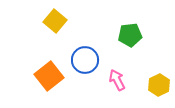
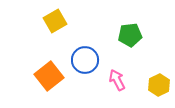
yellow square: rotated 20 degrees clockwise
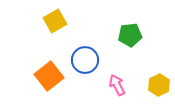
pink arrow: moved 5 px down
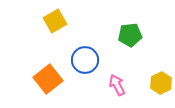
orange square: moved 1 px left, 3 px down
yellow hexagon: moved 2 px right, 2 px up
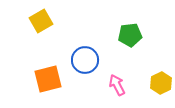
yellow square: moved 14 px left
orange square: rotated 24 degrees clockwise
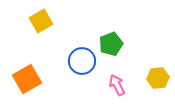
green pentagon: moved 19 px left, 9 px down; rotated 15 degrees counterclockwise
blue circle: moved 3 px left, 1 px down
orange square: moved 21 px left; rotated 16 degrees counterclockwise
yellow hexagon: moved 3 px left, 5 px up; rotated 20 degrees clockwise
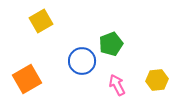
yellow hexagon: moved 1 px left, 2 px down
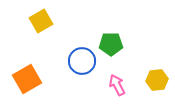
green pentagon: rotated 20 degrees clockwise
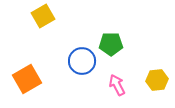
yellow square: moved 2 px right, 5 px up
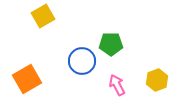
yellow hexagon: rotated 15 degrees counterclockwise
